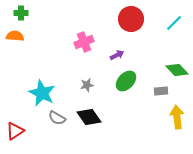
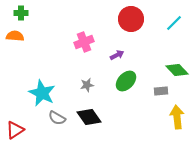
red triangle: moved 1 px up
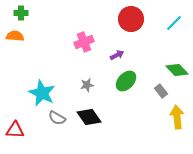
gray rectangle: rotated 56 degrees clockwise
red triangle: rotated 36 degrees clockwise
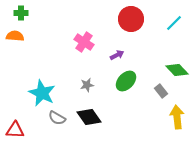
pink cross: rotated 36 degrees counterclockwise
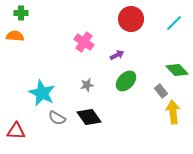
yellow arrow: moved 4 px left, 5 px up
red triangle: moved 1 px right, 1 px down
